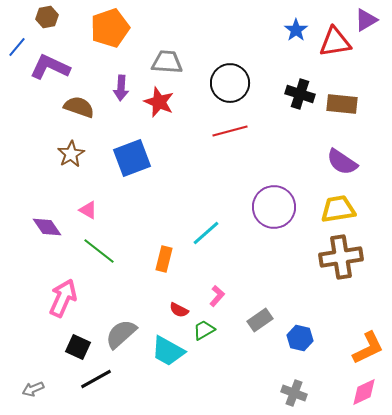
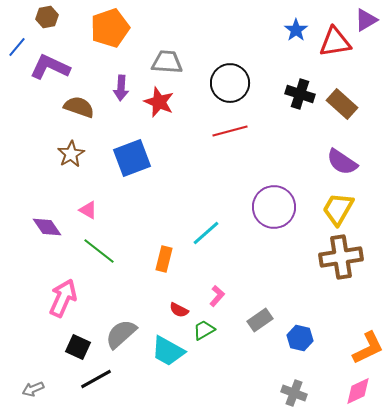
brown rectangle: rotated 36 degrees clockwise
yellow trapezoid: rotated 51 degrees counterclockwise
pink diamond: moved 6 px left, 1 px up
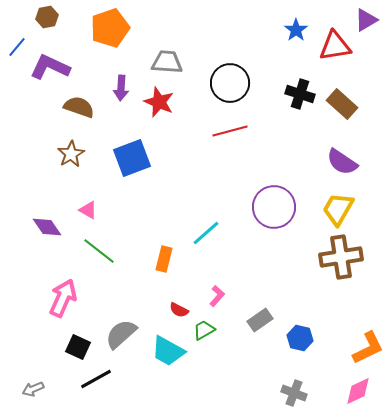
red triangle: moved 4 px down
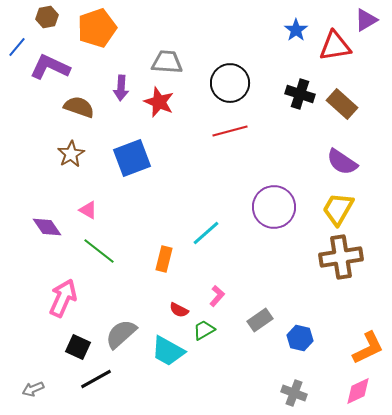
orange pentagon: moved 13 px left
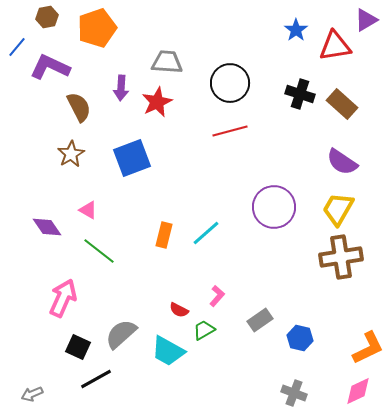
red star: moved 2 px left; rotated 24 degrees clockwise
brown semicircle: rotated 44 degrees clockwise
orange rectangle: moved 24 px up
gray arrow: moved 1 px left, 5 px down
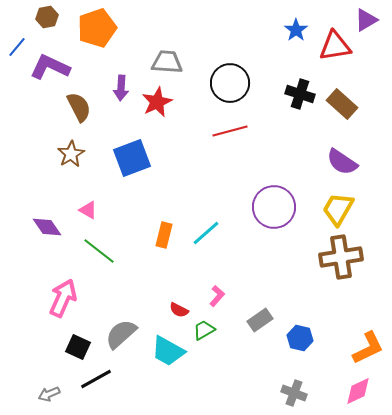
gray arrow: moved 17 px right
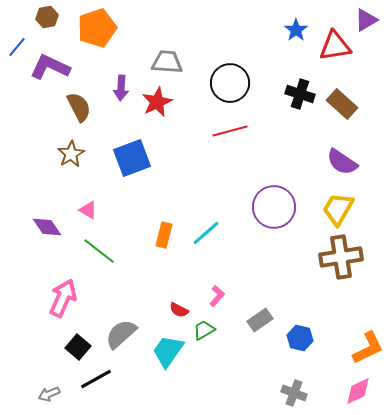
black square: rotated 15 degrees clockwise
cyan trapezoid: rotated 96 degrees clockwise
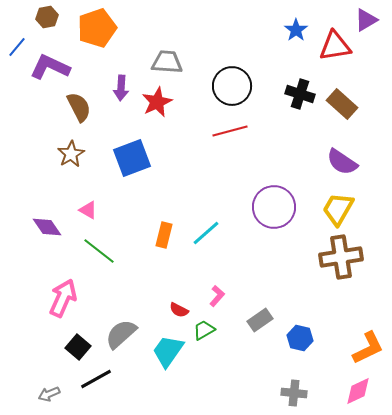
black circle: moved 2 px right, 3 px down
gray cross: rotated 15 degrees counterclockwise
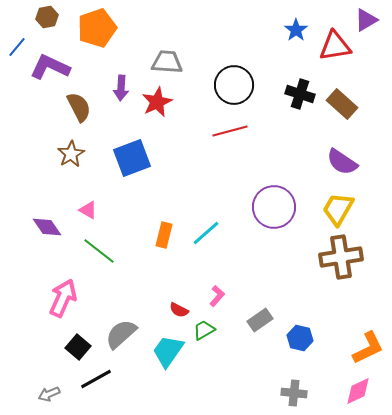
black circle: moved 2 px right, 1 px up
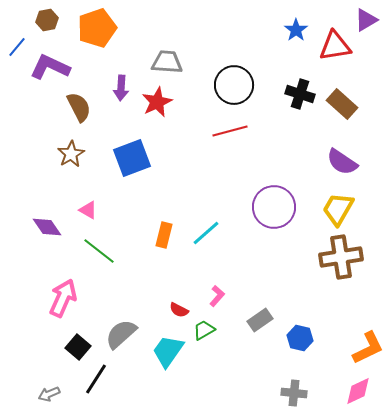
brown hexagon: moved 3 px down
black line: rotated 28 degrees counterclockwise
